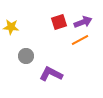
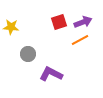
gray circle: moved 2 px right, 2 px up
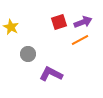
yellow star: rotated 21 degrees clockwise
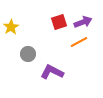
yellow star: rotated 14 degrees clockwise
orange line: moved 1 px left, 2 px down
purple L-shape: moved 1 px right, 2 px up
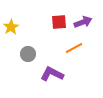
red square: rotated 14 degrees clockwise
orange line: moved 5 px left, 6 px down
purple L-shape: moved 2 px down
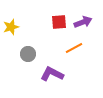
yellow star: rotated 14 degrees clockwise
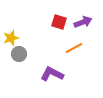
red square: rotated 21 degrees clockwise
yellow star: moved 11 px down
gray circle: moved 9 px left
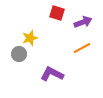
red square: moved 2 px left, 9 px up
yellow star: moved 19 px right
orange line: moved 8 px right
